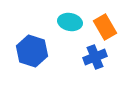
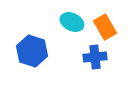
cyan ellipse: moved 2 px right; rotated 15 degrees clockwise
blue cross: rotated 15 degrees clockwise
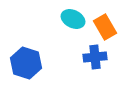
cyan ellipse: moved 1 px right, 3 px up
blue hexagon: moved 6 px left, 12 px down
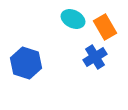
blue cross: rotated 25 degrees counterclockwise
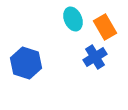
cyan ellipse: rotated 40 degrees clockwise
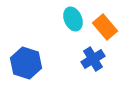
orange rectangle: rotated 10 degrees counterclockwise
blue cross: moved 2 px left, 2 px down
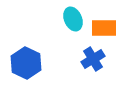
orange rectangle: moved 1 px left, 1 px down; rotated 50 degrees counterclockwise
blue hexagon: rotated 8 degrees clockwise
